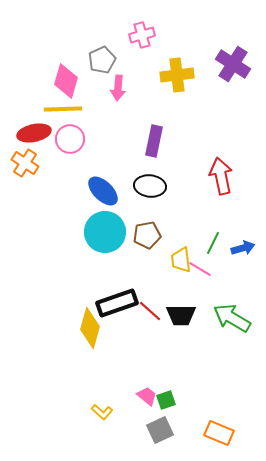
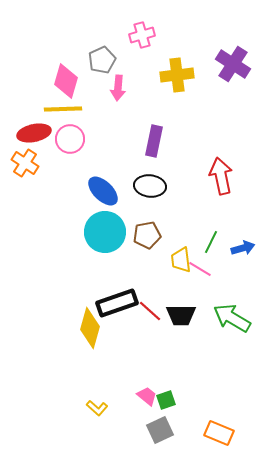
green line: moved 2 px left, 1 px up
yellow L-shape: moved 5 px left, 4 px up
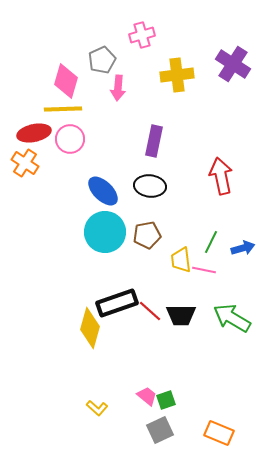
pink line: moved 4 px right, 1 px down; rotated 20 degrees counterclockwise
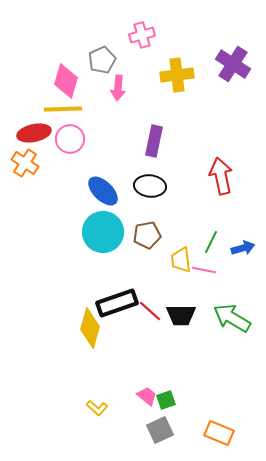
cyan circle: moved 2 px left
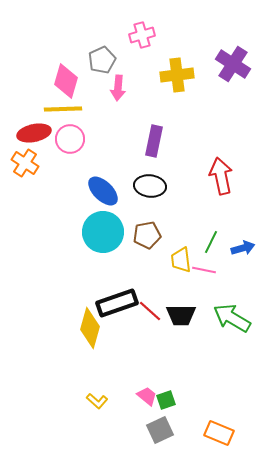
yellow L-shape: moved 7 px up
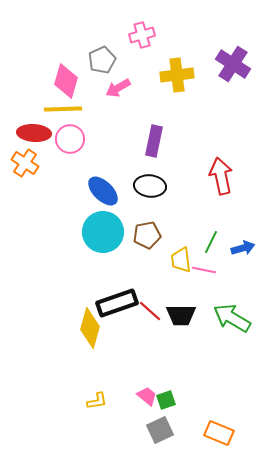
pink arrow: rotated 55 degrees clockwise
red ellipse: rotated 16 degrees clockwise
yellow L-shape: rotated 50 degrees counterclockwise
